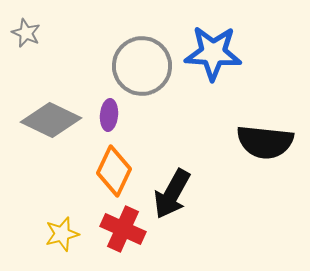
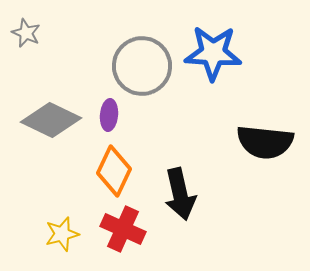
black arrow: moved 8 px right; rotated 42 degrees counterclockwise
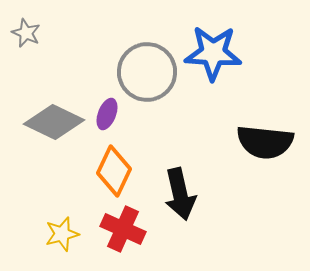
gray circle: moved 5 px right, 6 px down
purple ellipse: moved 2 px left, 1 px up; rotated 16 degrees clockwise
gray diamond: moved 3 px right, 2 px down
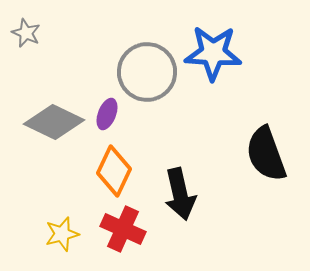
black semicircle: moved 1 px right, 12 px down; rotated 64 degrees clockwise
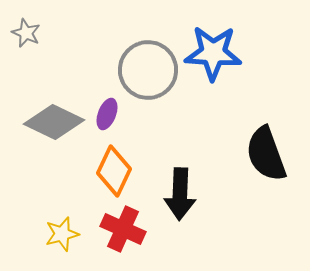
gray circle: moved 1 px right, 2 px up
black arrow: rotated 15 degrees clockwise
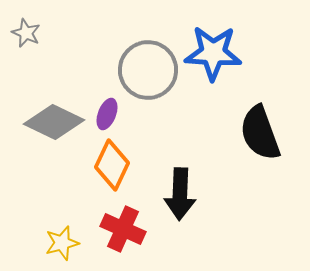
black semicircle: moved 6 px left, 21 px up
orange diamond: moved 2 px left, 6 px up
yellow star: moved 9 px down
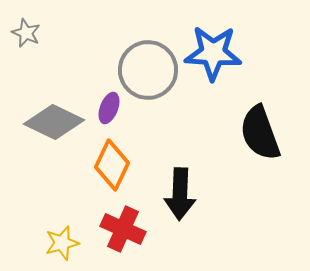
purple ellipse: moved 2 px right, 6 px up
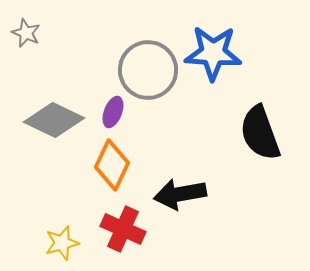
purple ellipse: moved 4 px right, 4 px down
gray diamond: moved 2 px up
black arrow: rotated 78 degrees clockwise
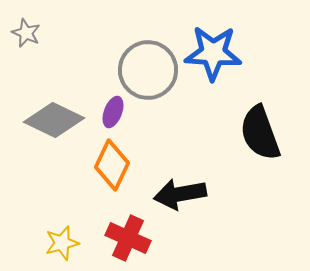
red cross: moved 5 px right, 9 px down
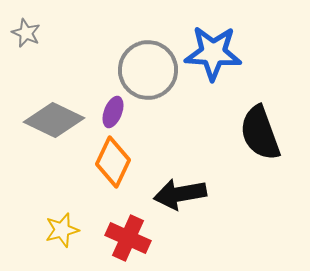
orange diamond: moved 1 px right, 3 px up
yellow star: moved 13 px up
